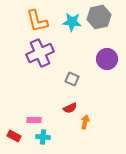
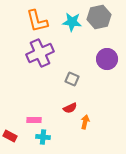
red rectangle: moved 4 px left
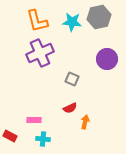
cyan cross: moved 2 px down
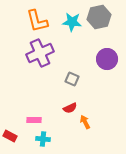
orange arrow: rotated 40 degrees counterclockwise
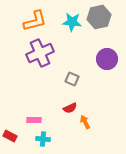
orange L-shape: moved 2 px left; rotated 90 degrees counterclockwise
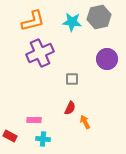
orange L-shape: moved 2 px left
gray square: rotated 24 degrees counterclockwise
red semicircle: rotated 40 degrees counterclockwise
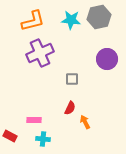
cyan star: moved 1 px left, 2 px up
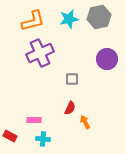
cyan star: moved 2 px left, 1 px up; rotated 18 degrees counterclockwise
